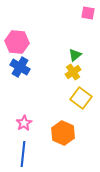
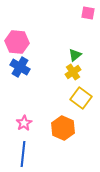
orange hexagon: moved 5 px up
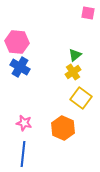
pink star: rotated 28 degrees counterclockwise
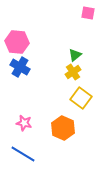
blue line: rotated 65 degrees counterclockwise
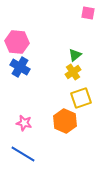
yellow square: rotated 35 degrees clockwise
orange hexagon: moved 2 px right, 7 px up
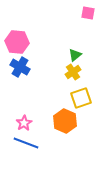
pink star: rotated 28 degrees clockwise
blue line: moved 3 px right, 11 px up; rotated 10 degrees counterclockwise
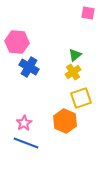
blue cross: moved 9 px right
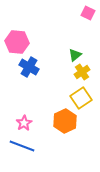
pink square: rotated 16 degrees clockwise
yellow cross: moved 9 px right
yellow square: rotated 15 degrees counterclockwise
orange hexagon: rotated 10 degrees clockwise
blue line: moved 4 px left, 3 px down
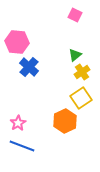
pink square: moved 13 px left, 2 px down
blue cross: rotated 12 degrees clockwise
pink star: moved 6 px left
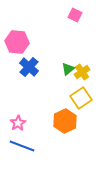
green triangle: moved 7 px left, 14 px down
